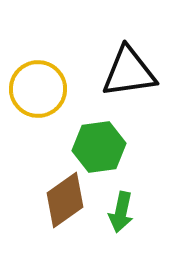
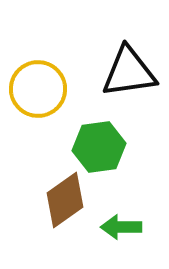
green arrow: moved 15 px down; rotated 78 degrees clockwise
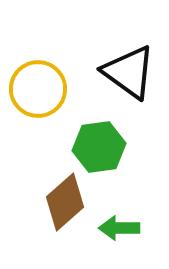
black triangle: rotated 44 degrees clockwise
brown diamond: moved 2 px down; rotated 6 degrees counterclockwise
green arrow: moved 2 px left, 1 px down
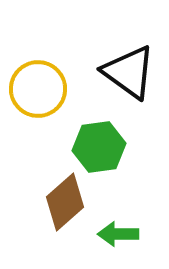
green arrow: moved 1 px left, 6 px down
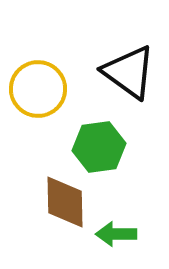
brown diamond: rotated 50 degrees counterclockwise
green arrow: moved 2 px left
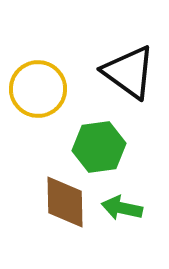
green arrow: moved 6 px right, 26 px up; rotated 12 degrees clockwise
